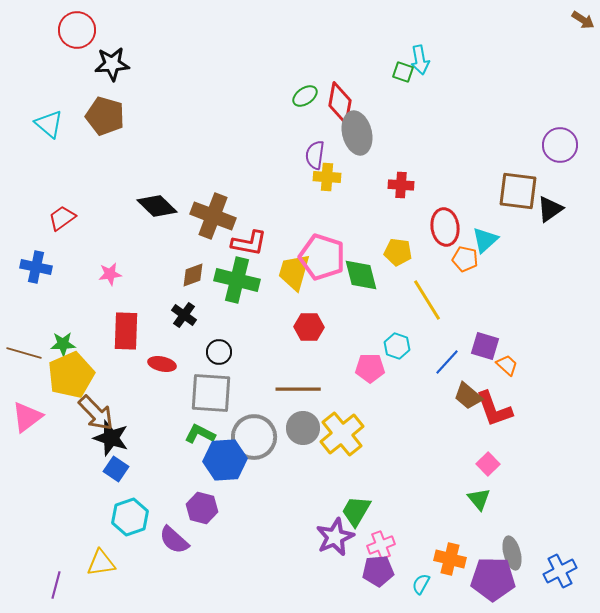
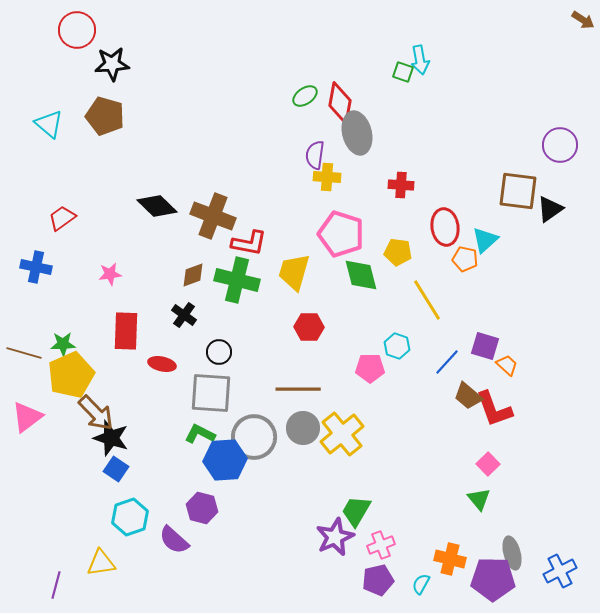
pink pentagon at (322, 257): moved 19 px right, 23 px up
purple pentagon at (378, 571): moved 9 px down; rotated 8 degrees counterclockwise
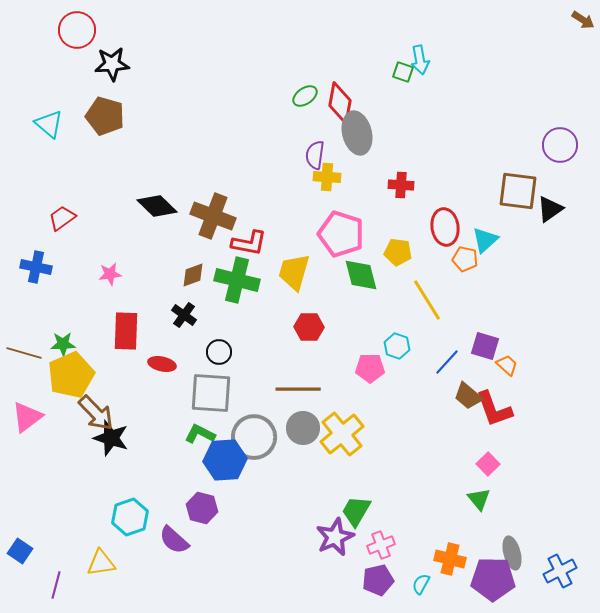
blue square at (116, 469): moved 96 px left, 82 px down
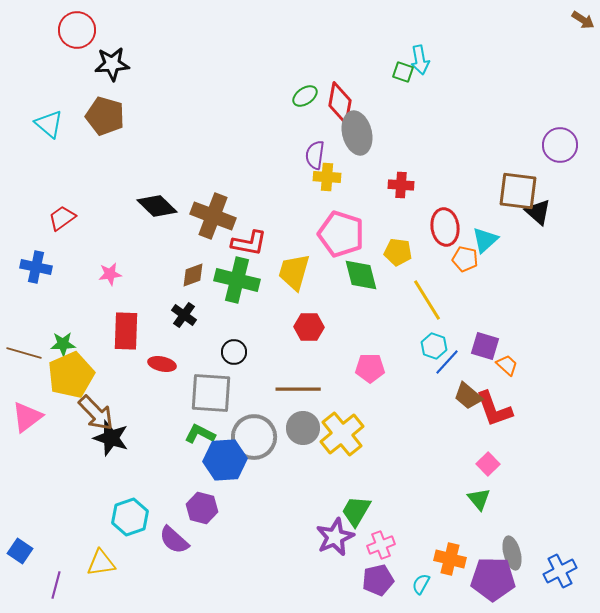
black triangle at (550, 209): moved 12 px left, 3 px down; rotated 44 degrees counterclockwise
cyan hexagon at (397, 346): moved 37 px right
black circle at (219, 352): moved 15 px right
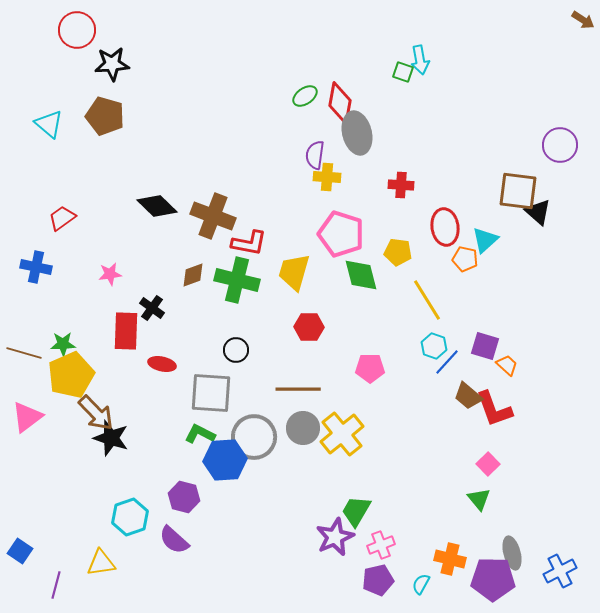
black cross at (184, 315): moved 32 px left, 7 px up
black circle at (234, 352): moved 2 px right, 2 px up
purple hexagon at (202, 508): moved 18 px left, 11 px up
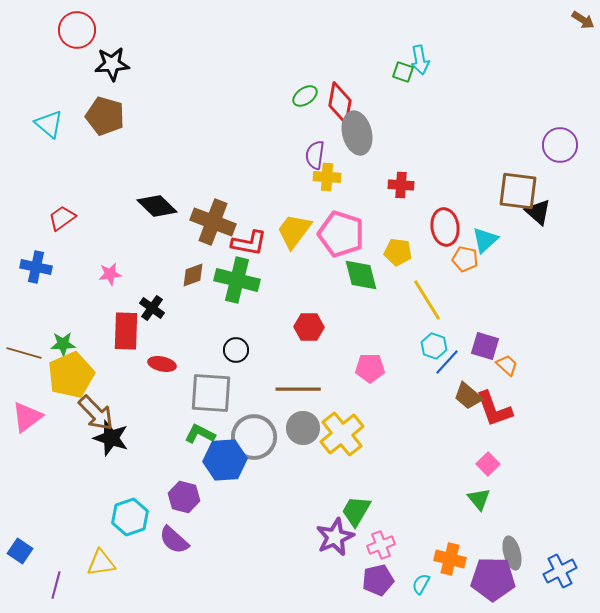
brown cross at (213, 216): moved 6 px down
yellow trapezoid at (294, 272): moved 41 px up; rotated 21 degrees clockwise
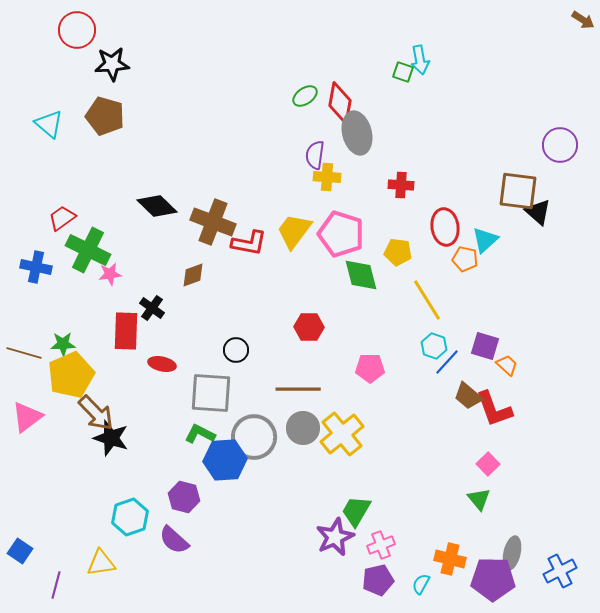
green cross at (237, 280): moved 149 px left, 30 px up; rotated 12 degrees clockwise
gray ellipse at (512, 553): rotated 28 degrees clockwise
